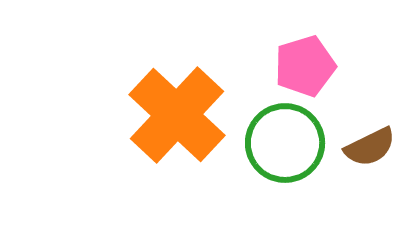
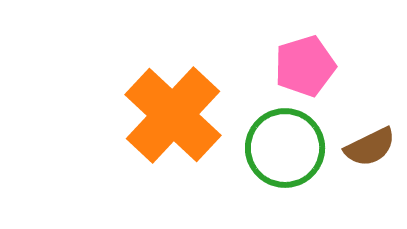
orange cross: moved 4 px left
green circle: moved 5 px down
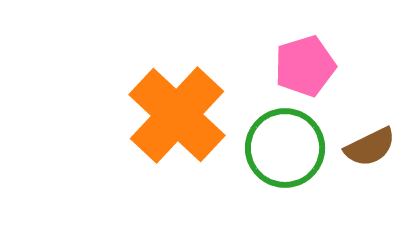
orange cross: moved 4 px right
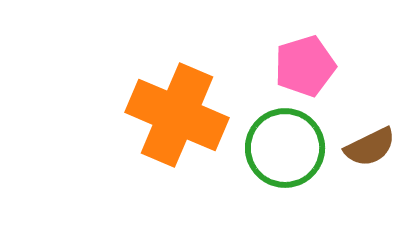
orange cross: rotated 20 degrees counterclockwise
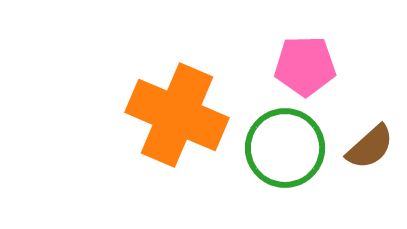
pink pentagon: rotated 16 degrees clockwise
brown semicircle: rotated 16 degrees counterclockwise
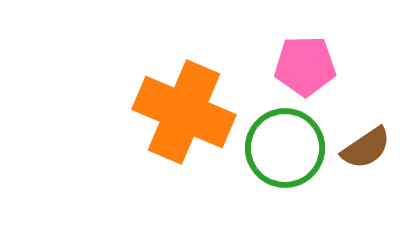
orange cross: moved 7 px right, 3 px up
brown semicircle: moved 4 px left, 1 px down; rotated 8 degrees clockwise
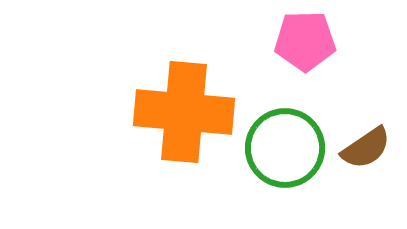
pink pentagon: moved 25 px up
orange cross: rotated 18 degrees counterclockwise
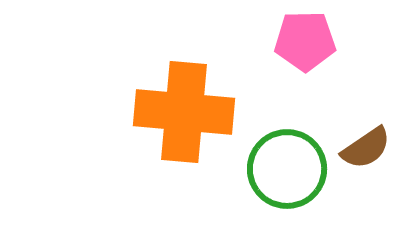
green circle: moved 2 px right, 21 px down
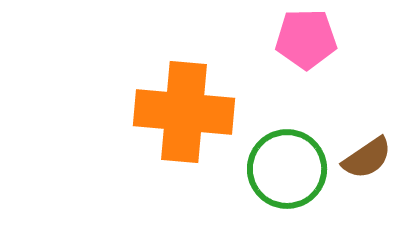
pink pentagon: moved 1 px right, 2 px up
brown semicircle: moved 1 px right, 10 px down
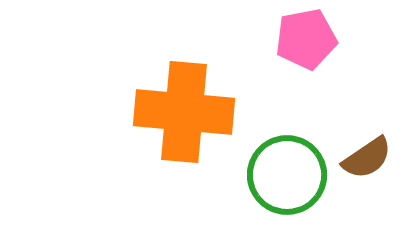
pink pentagon: rotated 10 degrees counterclockwise
green circle: moved 6 px down
